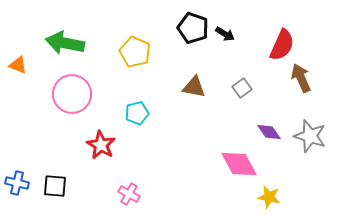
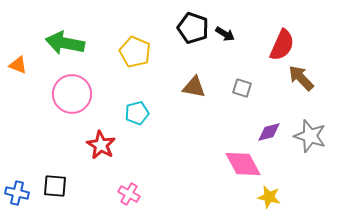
brown arrow: rotated 20 degrees counterclockwise
gray square: rotated 36 degrees counterclockwise
purple diamond: rotated 70 degrees counterclockwise
pink diamond: moved 4 px right
blue cross: moved 10 px down
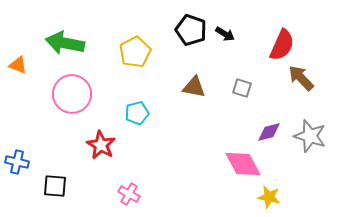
black pentagon: moved 2 px left, 2 px down
yellow pentagon: rotated 20 degrees clockwise
blue cross: moved 31 px up
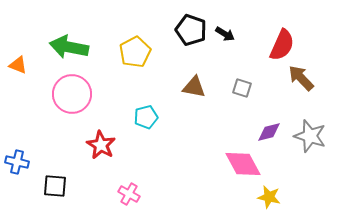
green arrow: moved 4 px right, 4 px down
cyan pentagon: moved 9 px right, 4 px down
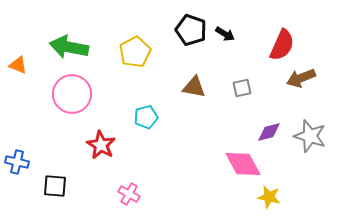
brown arrow: rotated 68 degrees counterclockwise
gray square: rotated 30 degrees counterclockwise
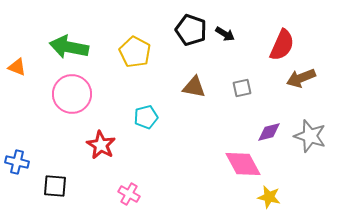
yellow pentagon: rotated 16 degrees counterclockwise
orange triangle: moved 1 px left, 2 px down
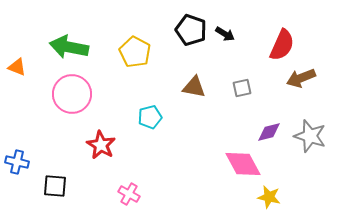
cyan pentagon: moved 4 px right
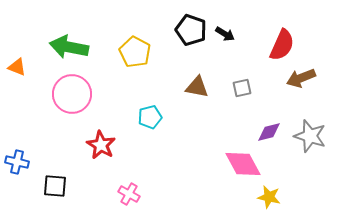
brown triangle: moved 3 px right
